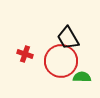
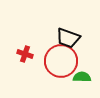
black trapezoid: rotated 40 degrees counterclockwise
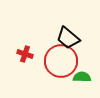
black trapezoid: rotated 20 degrees clockwise
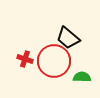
red cross: moved 5 px down
red circle: moved 7 px left
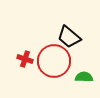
black trapezoid: moved 1 px right, 1 px up
green semicircle: moved 2 px right
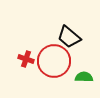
red cross: moved 1 px right
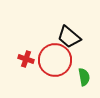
red circle: moved 1 px right, 1 px up
green semicircle: rotated 78 degrees clockwise
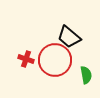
green semicircle: moved 2 px right, 2 px up
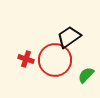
black trapezoid: rotated 105 degrees clockwise
green semicircle: rotated 126 degrees counterclockwise
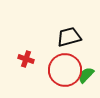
black trapezoid: rotated 20 degrees clockwise
red circle: moved 10 px right, 10 px down
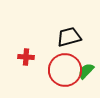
red cross: moved 2 px up; rotated 14 degrees counterclockwise
green semicircle: moved 4 px up
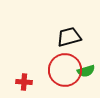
red cross: moved 2 px left, 25 px down
green semicircle: rotated 150 degrees counterclockwise
